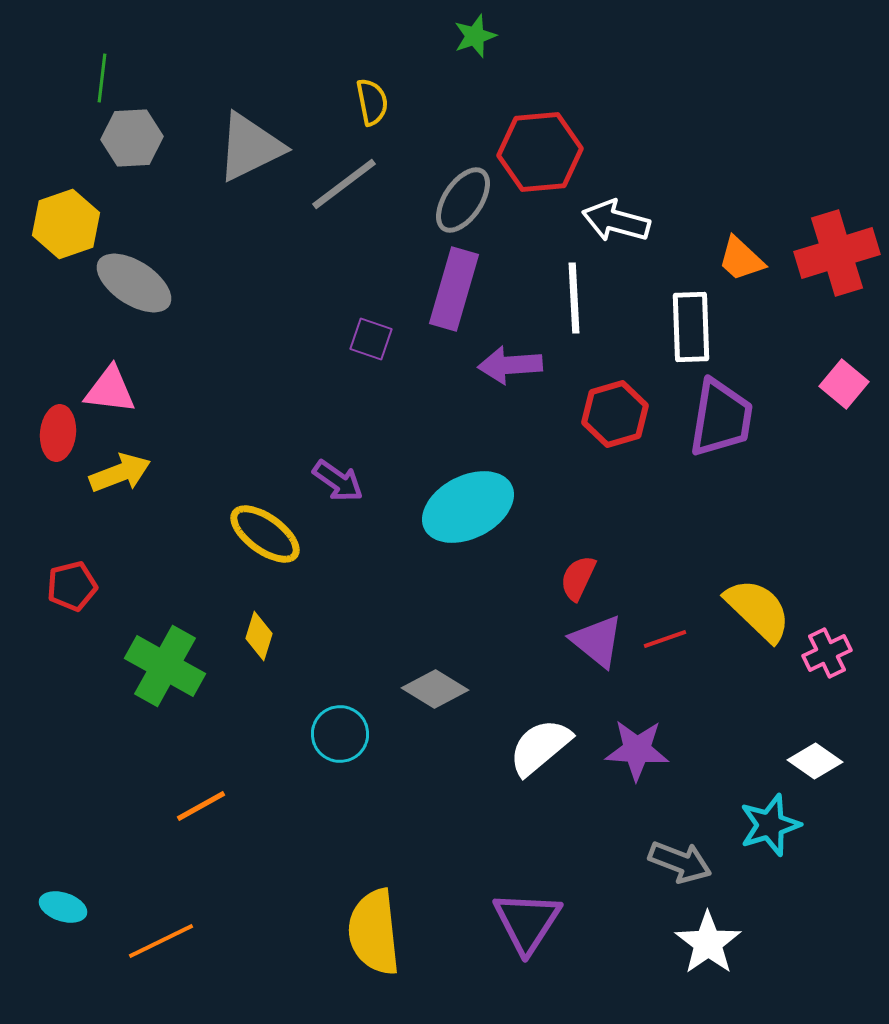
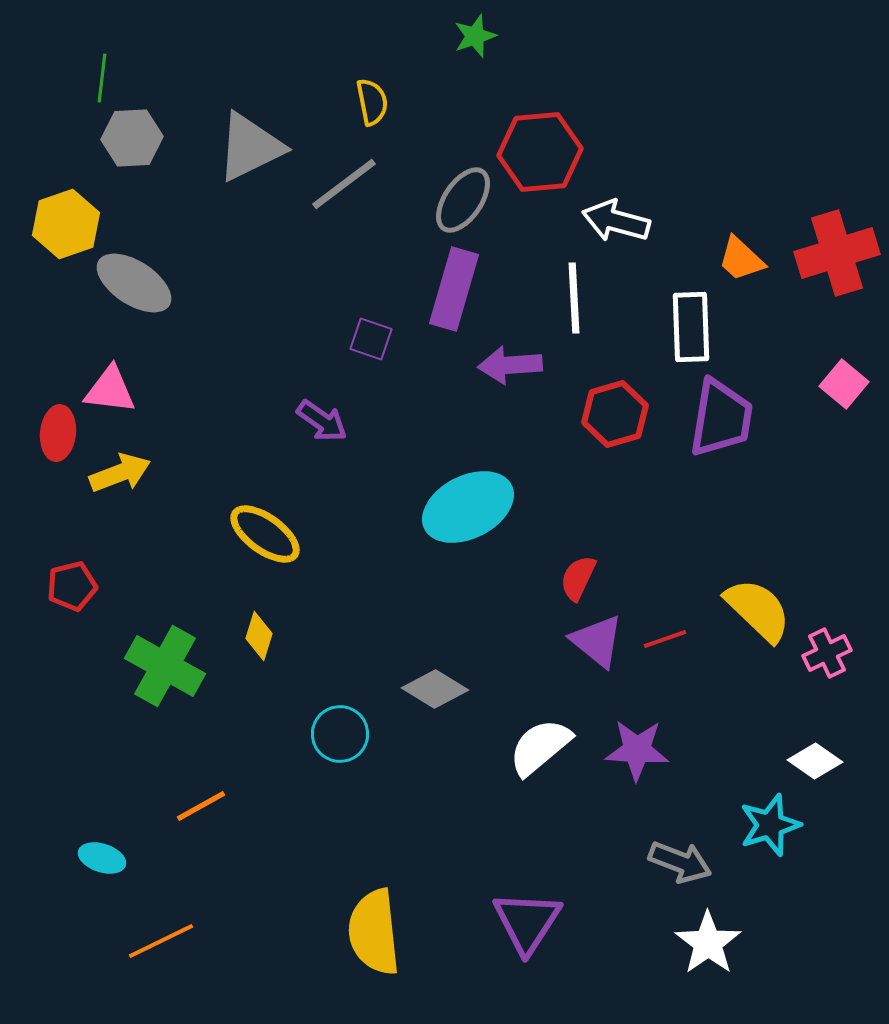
purple arrow at (338, 481): moved 16 px left, 60 px up
cyan ellipse at (63, 907): moved 39 px right, 49 px up
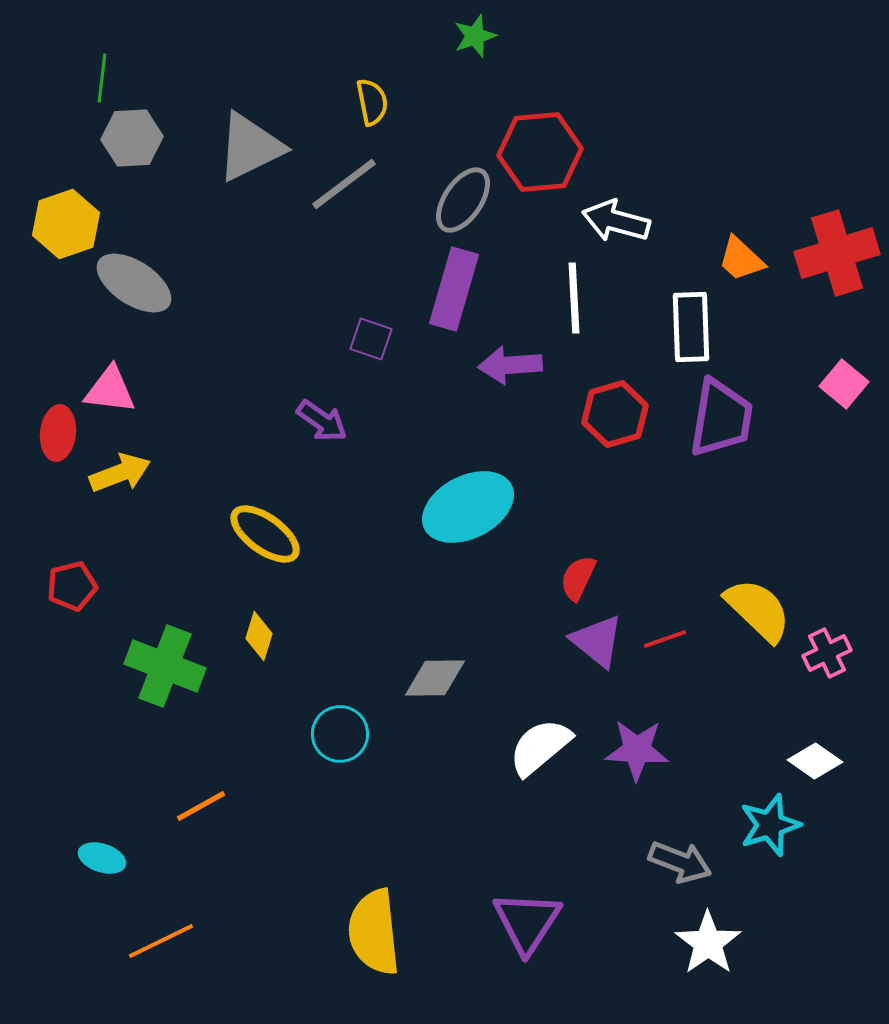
green cross at (165, 666): rotated 8 degrees counterclockwise
gray diamond at (435, 689): moved 11 px up; rotated 32 degrees counterclockwise
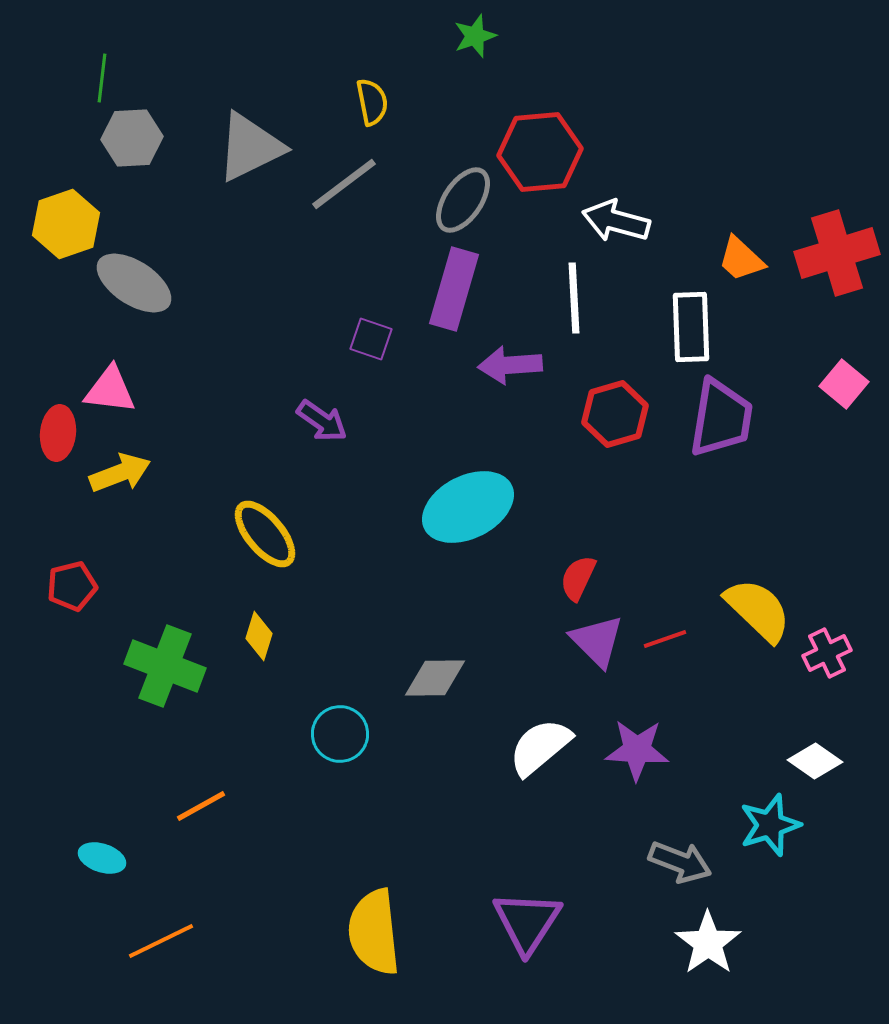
yellow ellipse at (265, 534): rotated 14 degrees clockwise
purple triangle at (597, 641): rotated 6 degrees clockwise
